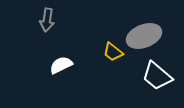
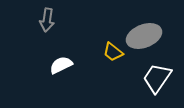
white trapezoid: moved 2 px down; rotated 84 degrees clockwise
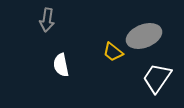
white semicircle: rotated 75 degrees counterclockwise
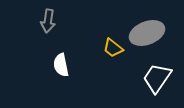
gray arrow: moved 1 px right, 1 px down
gray ellipse: moved 3 px right, 3 px up
yellow trapezoid: moved 4 px up
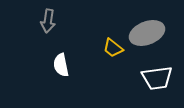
white trapezoid: rotated 132 degrees counterclockwise
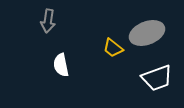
white trapezoid: rotated 12 degrees counterclockwise
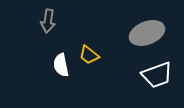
yellow trapezoid: moved 24 px left, 7 px down
white trapezoid: moved 3 px up
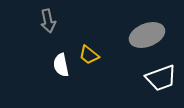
gray arrow: rotated 20 degrees counterclockwise
gray ellipse: moved 2 px down
white trapezoid: moved 4 px right, 3 px down
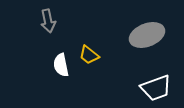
white trapezoid: moved 5 px left, 10 px down
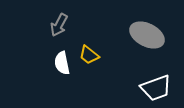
gray arrow: moved 11 px right, 4 px down; rotated 40 degrees clockwise
gray ellipse: rotated 48 degrees clockwise
white semicircle: moved 1 px right, 2 px up
